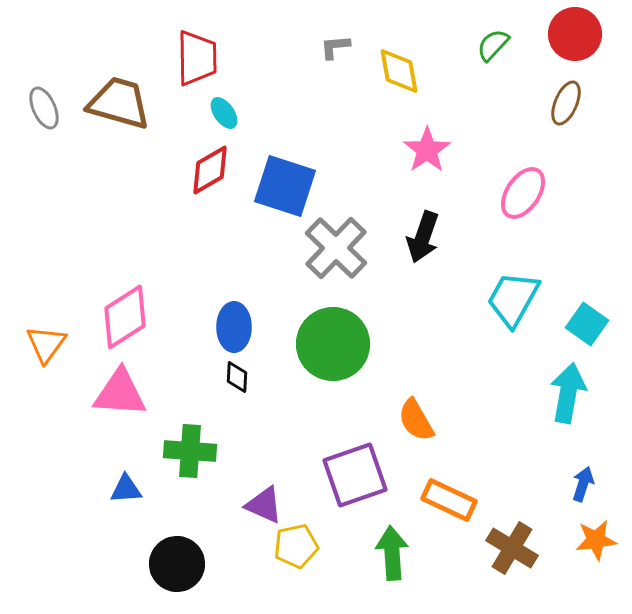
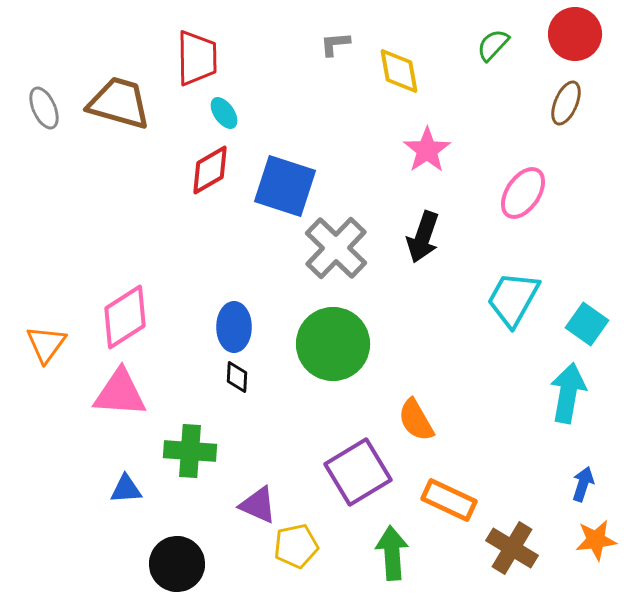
gray L-shape: moved 3 px up
purple square: moved 3 px right, 3 px up; rotated 12 degrees counterclockwise
purple triangle: moved 6 px left
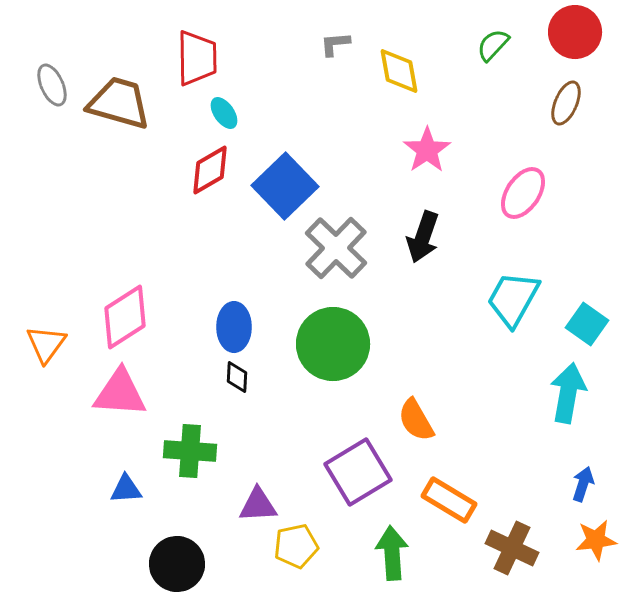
red circle: moved 2 px up
gray ellipse: moved 8 px right, 23 px up
blue square: rotated 28 degrees clockwise
orange rectangle: rotated 6 degrees clockwise
purple triangle: rotated 27 degrees counterclockwise
brown cross: rotated 6 degrees counterclockwise
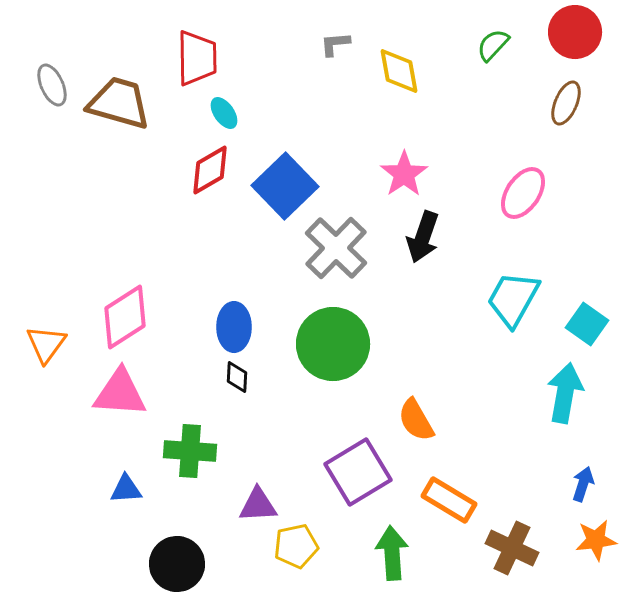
pink star: moved 23 px left, 24 px down
cyan arrow: moved 3 px left
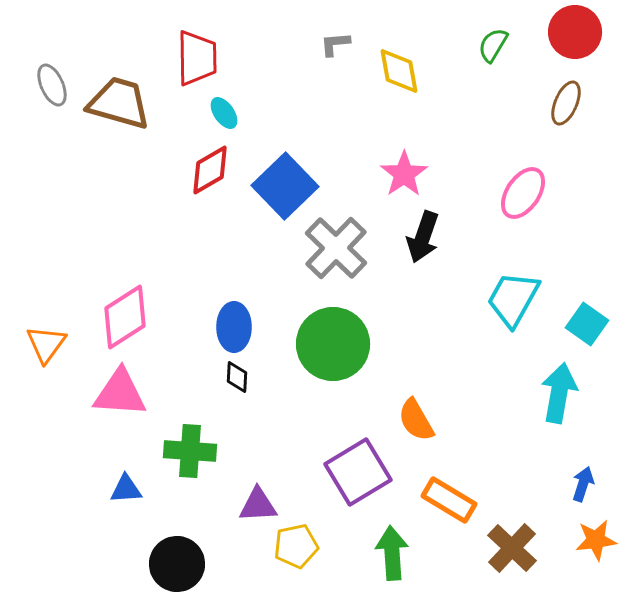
green semicircle: rotated 12 degrees counterclockwise
cyan arrow: moved 6 px left
brown cross: rotated 18 degrees clockwise
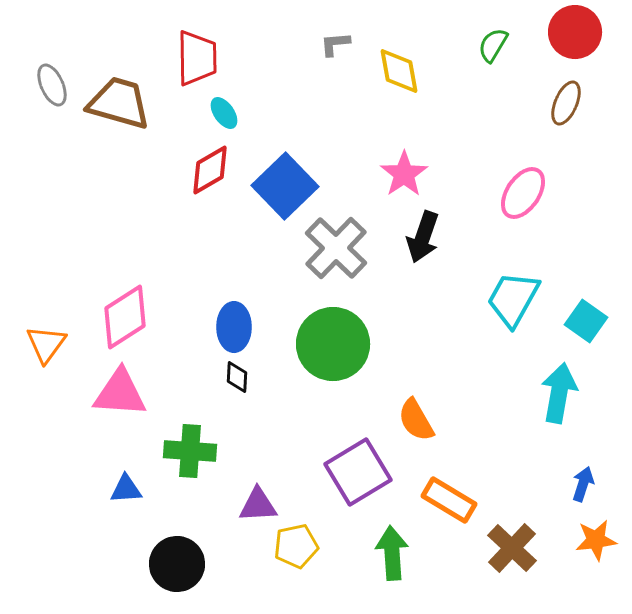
cyan square: moved 1 px left, 3 px up
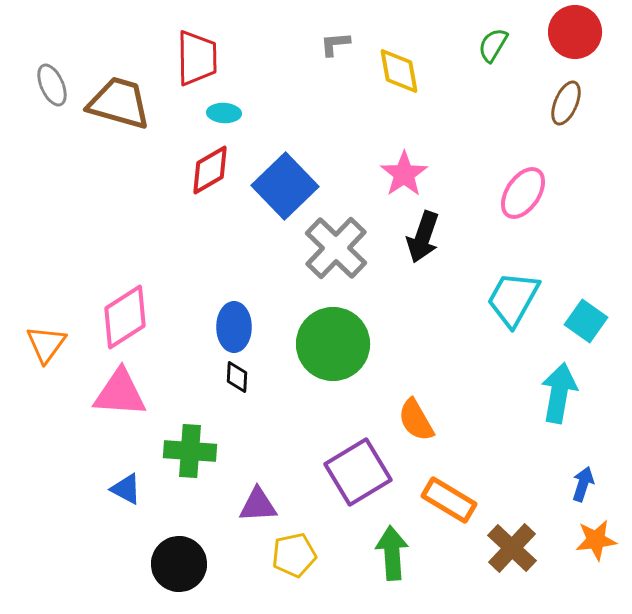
cyan ellipse: rotated 52 degrees counterclockwise
blue triangle: rotated 32 degrees clockwise
yellow pentagon: moved 2 px left, 9 px down
black circle: moved 2 px right
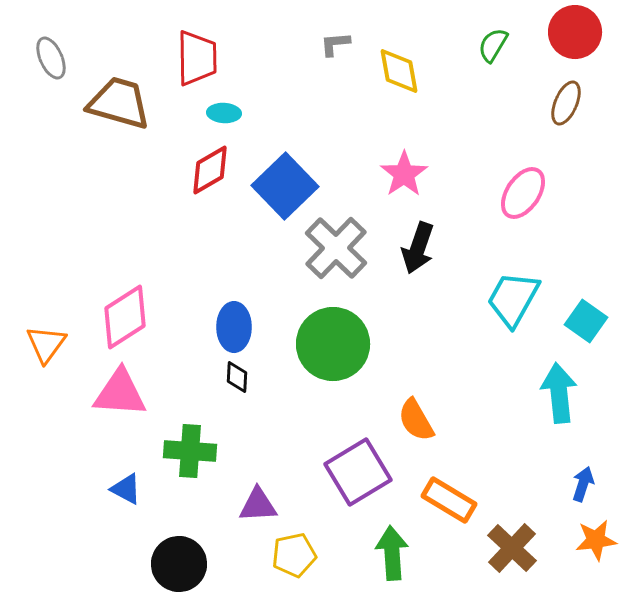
gray ellipse: moved 1 px left, 27 px up
black arrow: moved 5 px left, 11 px down
cyan arrow: rotated 16 degrees counterclockwise
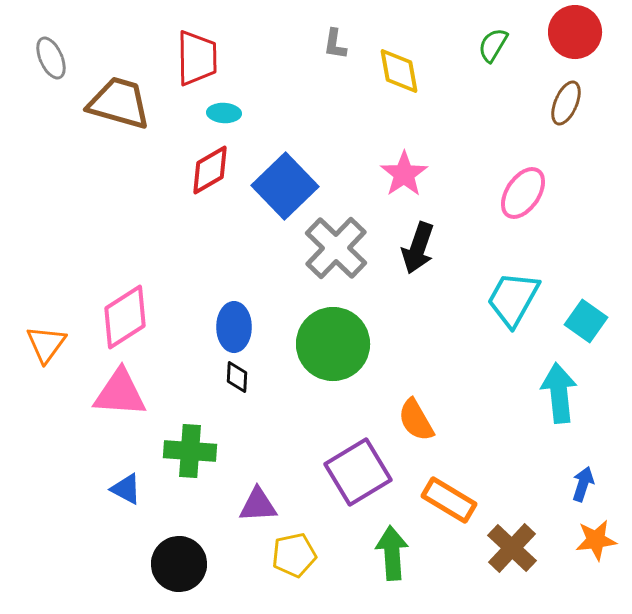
gray L-shape: rotated 76 degrees counterclockwise
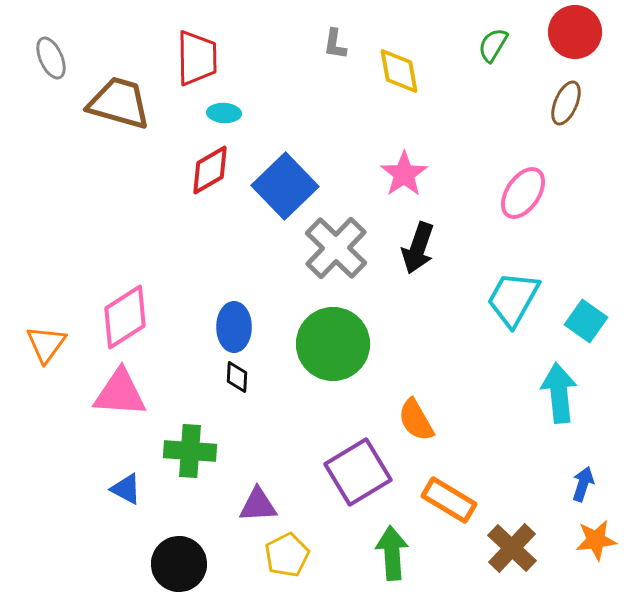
yellow pentagon: moved 7 px left; rotated 15 degrees counterclockwise
